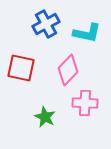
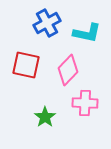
blue cross: moved 1 px right, 1 px up
red square: moved 5 px right, 3 px up
green star: rotated 10 degrees clockwise
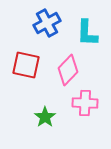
cyan L-shape: rotated 80 degrees clockwise
